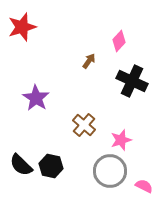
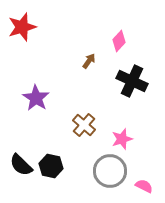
pink star: moved 1 px right, 1 px up
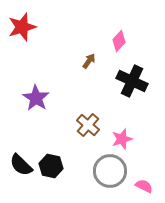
brown cross: moved 4 px right
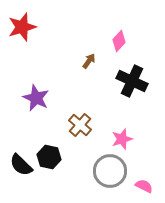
purple star: rotated 8 degrees counterclockwise
brown cross: moved 8 px left
black hexagon: moved 2 px left, 9 px up
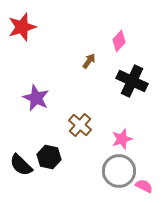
gray circle: moved 9 px right
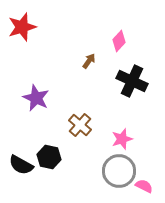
black semicircle: rotated 15 degrees counterclockwise
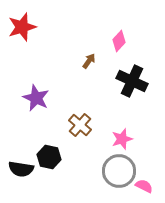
black semicircle: moved 4 px down; rotated 20 degrees counterclockwise
